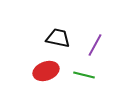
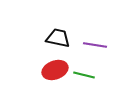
purple line: rotated 70 degrees clockwise
red ellipse: moved 9 px right, 1 px up
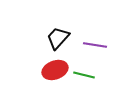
black trapezoid: rotated 60 degrees counterclockwise
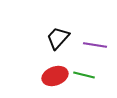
red ellipse: moved 6 px down
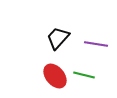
purple line: moved 1 px right, 1 px up
red ellipse: rotated 70 degrees clockwise
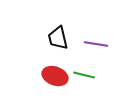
black trapezoid: rotated 55 degrees counterclockwise
red ellipse: rotated 30 degrees counterclockwise
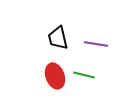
red ellipse: rotated 50 degrees clockwise
